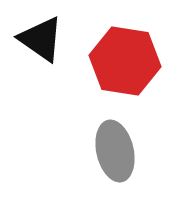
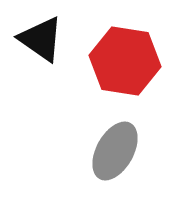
gray ellipse: rotated 42 degrees clockwise
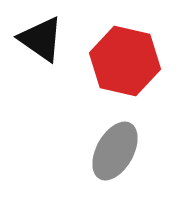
red hexagon: rotated 4 degrees clockwise
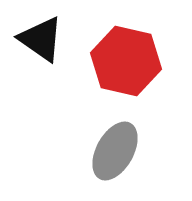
red hexagon: moved 1 px right
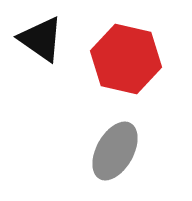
red hexagon: moved 2 px up
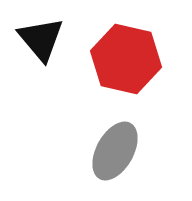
black triangle: rotated 15 degrees clockwise
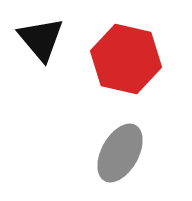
gray ellipse: moved 5 px right, 2 px down
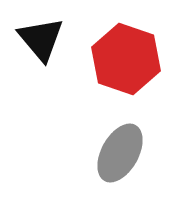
red hexagon: rotated 6 degrees clockwise
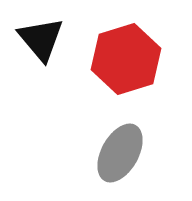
red hexagon: rotated 24 degrees clockwise
